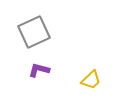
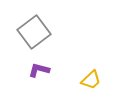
gray square: rotated 12 degrees counterclockwise
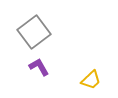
purple L-shape: moved 3 px up; rotated 45 degrees clockwise
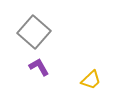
gray square: rotated 12 degrees counterclockwise
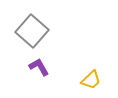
gray square: moved 2 px left, 1 px up
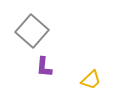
purple L-shape: moved 5 px right; rotated 145 degrees counterclockwise
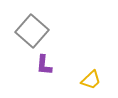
purple L-shape: moved 2 px up
